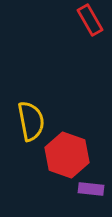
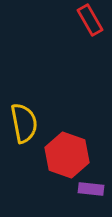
yellow semicircle: moved 7 px left, 2 px down
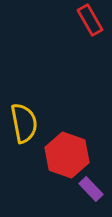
purple rectangle: rotated 40 degrees clockwise
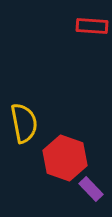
red rectangle: moved 2 px right, 6 px down; rotated 56 degrees counterclockwise
red hexagon: moved 2 px left, 3 px down
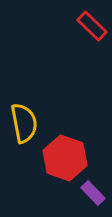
red rectangle: rotated 40 degrees clockwise
purple rectangle: moved 2 px right, 4 px down
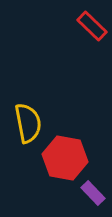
yellow semicircle: moved 4 px right
red hexagon: rotated 9 degrees counterclockwise
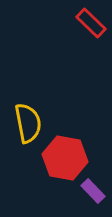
red rectangle: moved 1 px left, 3 px up
purple rectangle: moved 2 px up
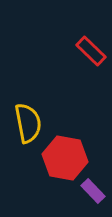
red rectangle: moved 28 px down
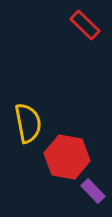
red rectangle: moved 6 px left, 26 px up
red hexagon: moved 2 px right, 1 px up
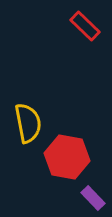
red rectangle: moved 1 px down
purple rectangle: moved 7 px down
